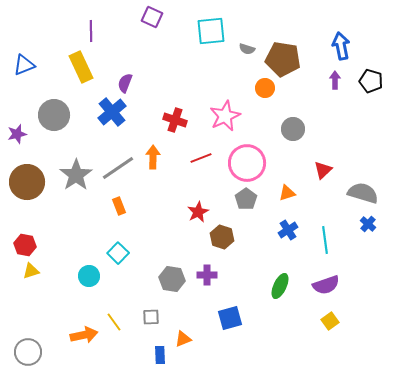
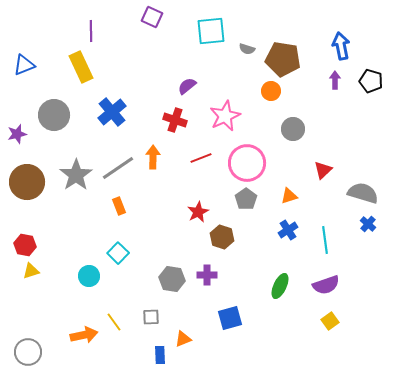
purple semicircle at (125, 83): moved 62 px right, 3 px down; rotated 30 degrees clockwise
orange circle at (265, 88): moved 6 px right, 3 px down
orange triangle at (287, 193): moved 2 px right, 3 px down
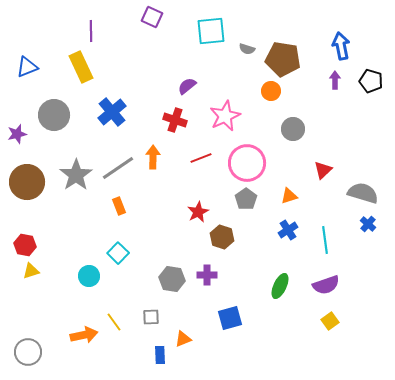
blue triangle at (24, 65): moved 3 px right, 2 px down
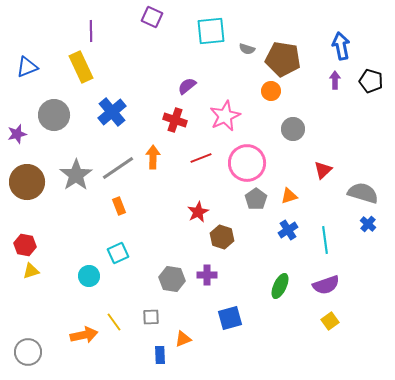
gray pentagon at (246, 199): moved 10 px right
cyan square at (118, 253): rotated 20 degrees clockwise
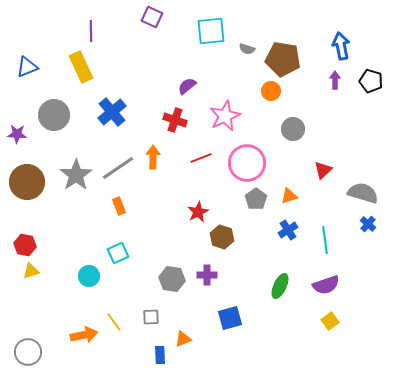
purple star at (17, 134): rotated 18 degrees clockwise
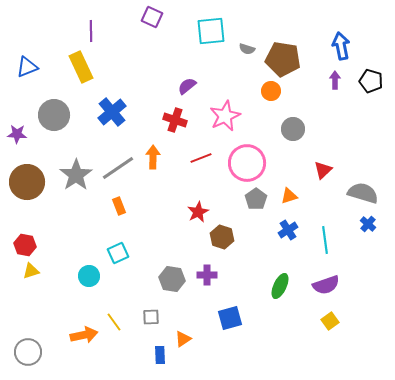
orange triangle at (183, 339): rotated 12 degrees counterclockwise
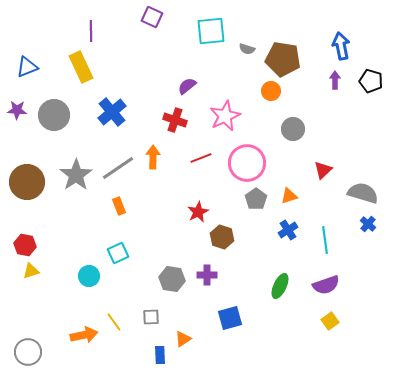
purple star at (17, 134): moved 24 px up
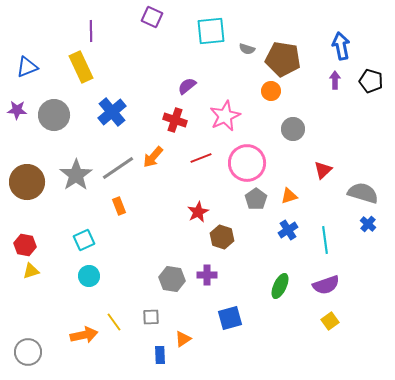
orange arrow at (153, 157): rotated 140 degrees counterclockwise
cyan square at (118, 253): moved 34 px left, 13 px up
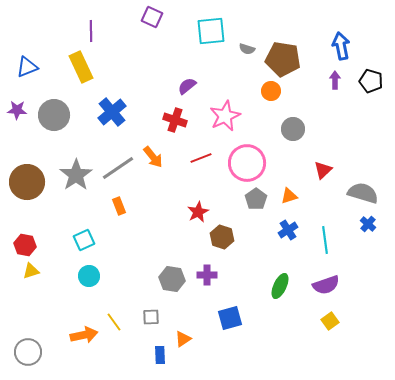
orange arrow at (153, 157): rotated 80 degrees counterclockwise
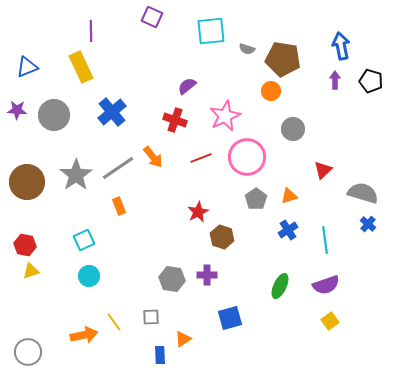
pink circle at (247, 163): moved 6 px up
